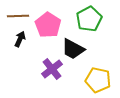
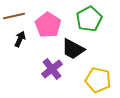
brown line: moved 4 px left; rotated 10 degrees counterclockwise
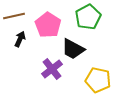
green pentagon: moved 1 px left, 2 px up
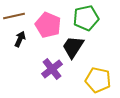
green pentagon: moved 2 px left, 1 px down; rotated 15 degrees clockwise
pink pentagon: rotated 10 degrees counterclockwise
black trapezoid: moved 2 px up; rotated 95 degrees clockwise
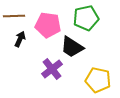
brown line: rotated 10 degrees clockwise
pink pentagon: rotated 15 degrees counterclockwise
black trapezoid: moved 1 px left; rotated 90 degrees counterclockwise
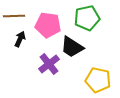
green pentagon: moved 1 px right
purple cross: moved 3 px left, 5 px up
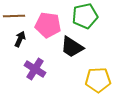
green pentagon: moved 2 px left, 2 px up
purple cross: moved 14 px left, 5 px down; rotated 20 degrees counterclockwise
yellow pentagon: rotated 15 degrees counterclockwise
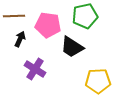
yellow pentagon: moved 1 px down
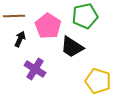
pink pentagon: moved 1 px down; rotated 25 degrees clockwise
yellow pentagon: rotated 20 degrees clockwise
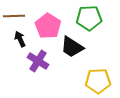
green pentagon: moved 4 px right, 2 px down; rotated 10 degrees clockwise
black arrow: rotated 49 degrees counterclockwise
purple cross: moved 3 px right, 8 px up
yellow pentagon: rotated 20 degrees counterclockwise
